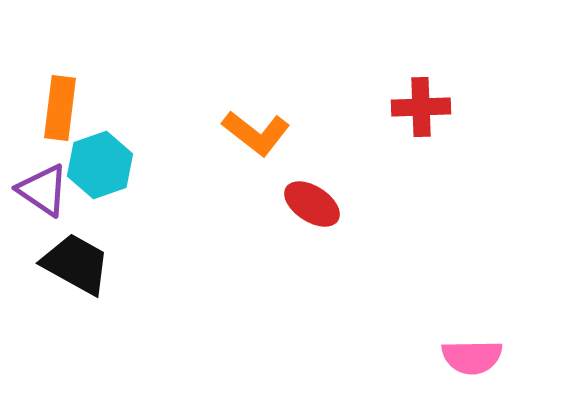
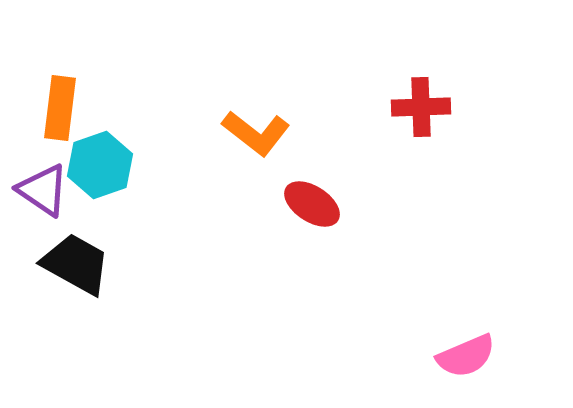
pink semicircle: moved 6 px left, 1 px up; rotated 22 degrees counterclockwise
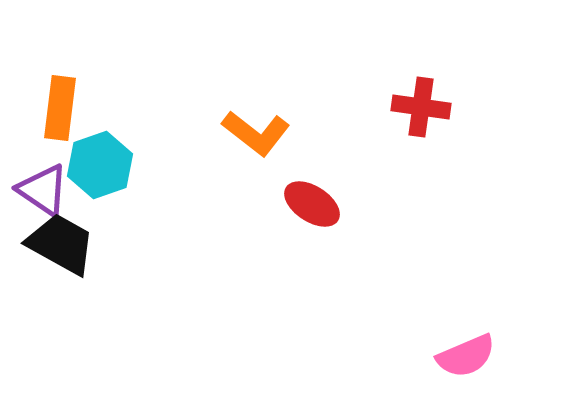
red cross: rotated 10 degrees clockwise
black trapezoid: moved 15 px left, 20 px up
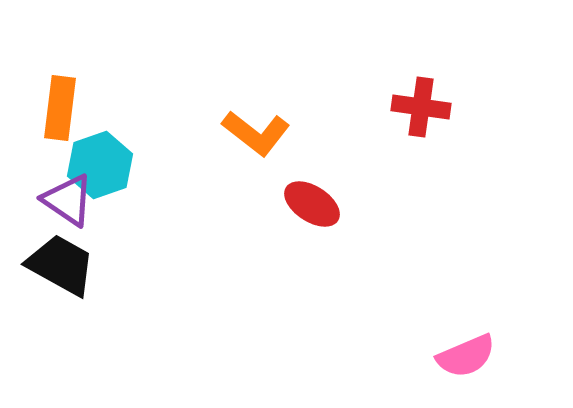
purple triangle: moved 25 px right, 10 px down
black trapezoid: moved 21 px down
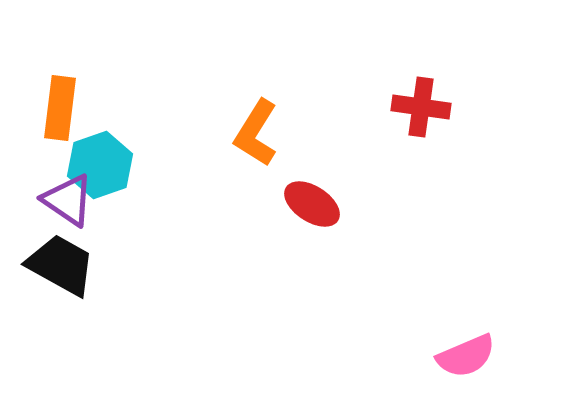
orange L-shape: rotated 84 degrees clockwise
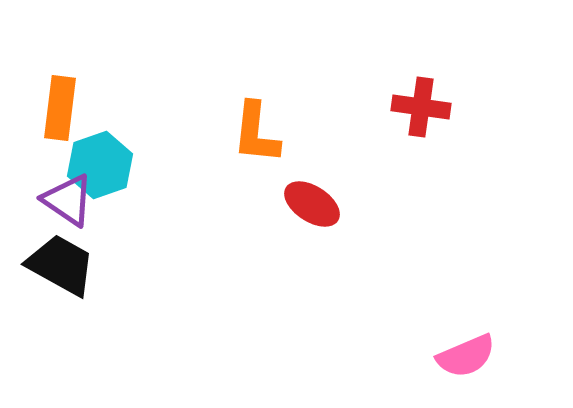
orange L-shape: rotated 26 degrees counterclockwise
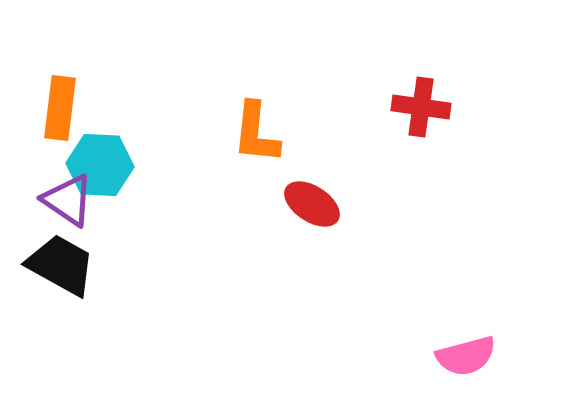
cyan hexagon: rotated 22 degrees clockwise
pink semicircle: rotated 8 degrees clockwise
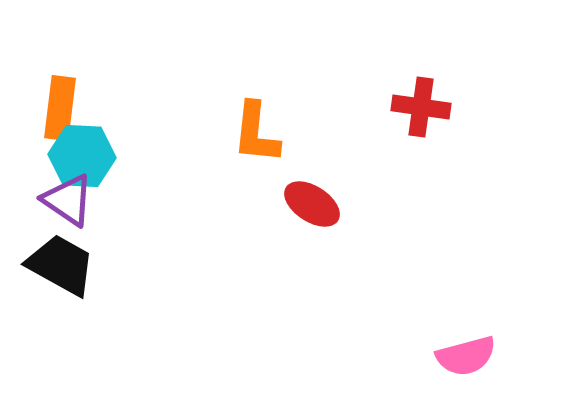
cyan hexagon: moved 18 px left, 9 px up
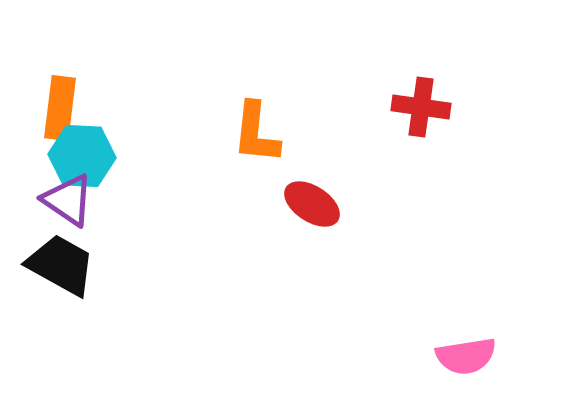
pink semicircle: rotated 6 degrees clockwise
